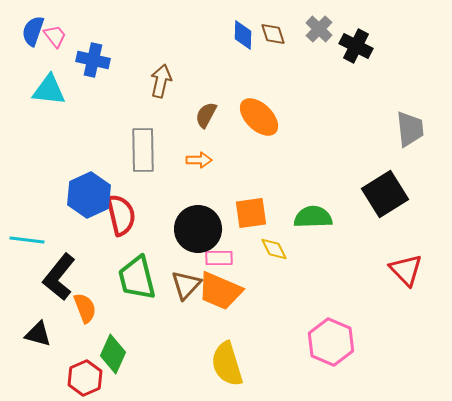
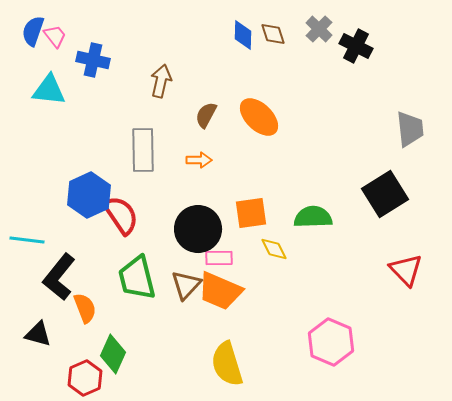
red semicircle: rotated 21 degrees counterclockwise
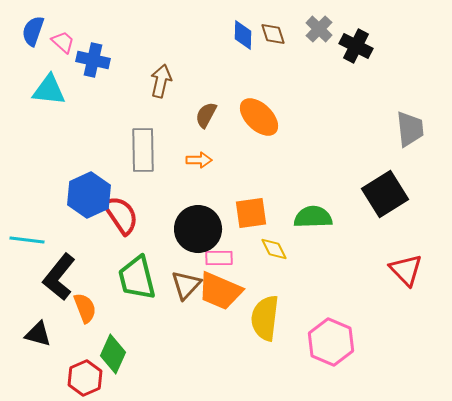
pink trapezoid: moved 8 px right, 6 px down; rotated 10 degrees counterclockwise
yellow semicircle: moved 38 px right, 46 px up; rotated 24 degrees clockwise
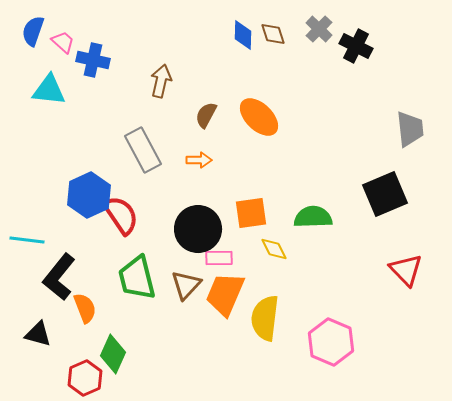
gray rectangle: rotated 27 degrees counterclockwise
black square: rotated 9 degrees clockwise
orange trapezoid: moved 5 px right, 3 px down; rotated 90 degrees clockwise
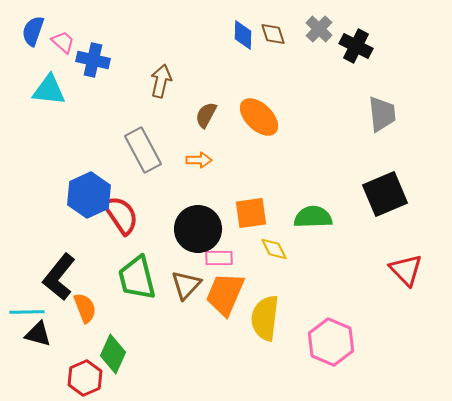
gray trapezoid: moved 28 px left, 15 px up
cyan line: moved 72 px down; rotated 8 degrees counterclockwise
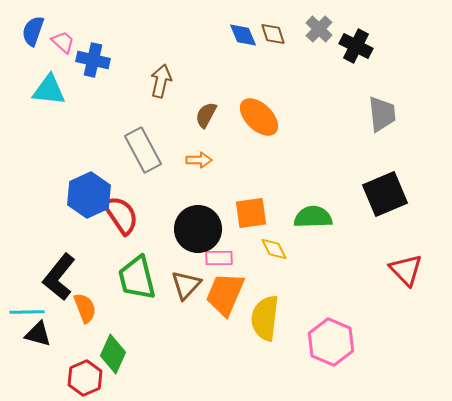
blue diamond: rotated 24 degrees counterclockwise
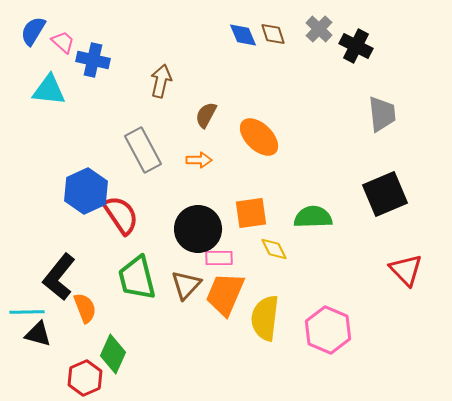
blue semicircle: rotated 12 degrees clockwise
orange ellipse: moved 20 px down
blue hexagon: moved 3 px left, 4 px up
pink hexagon: moved 3 px left, 12 px up
